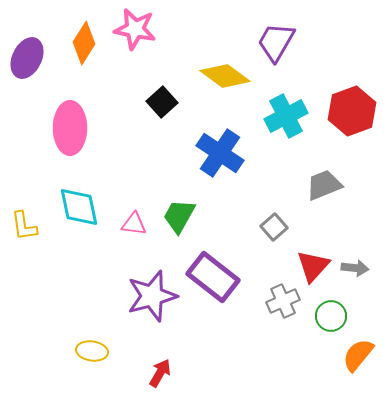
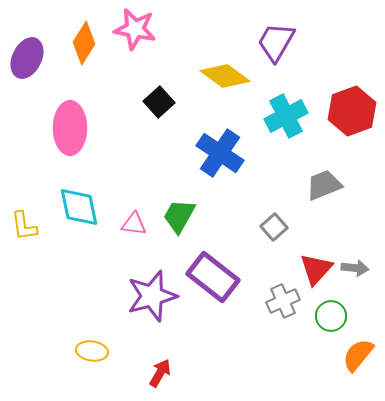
black square: moved 3 px left
red triangle: moved 3 px right, 3 px down
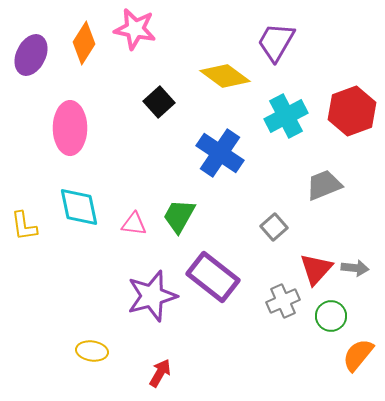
purple ellipse: moved 4 px right, 3 px up
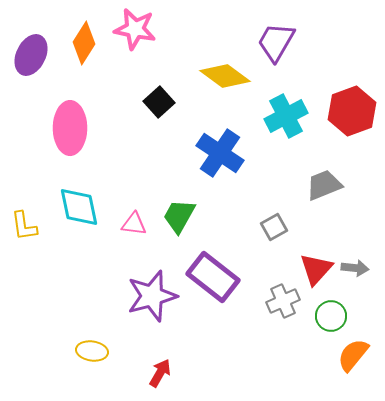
gray square: rotated 12 degrees clockwise
orange semicircle: moved 5 px left
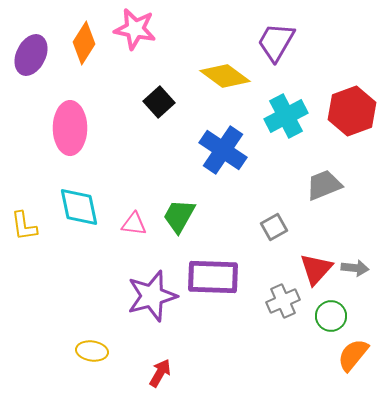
blue cross: moved 3 px right, 3 px up
purple rectangle: rotated 36 degrees counterclockwise
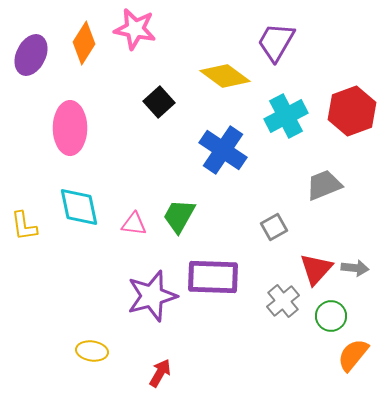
gray cross: rotated 16 degrees counterclockwise
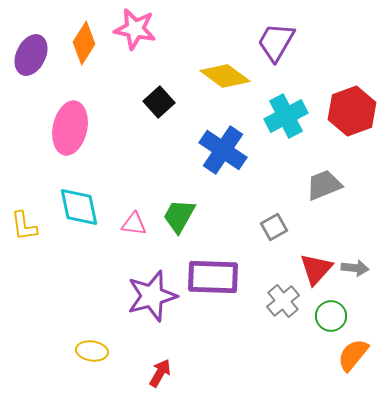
pink ellipse: rotated 12 degrees clockwise
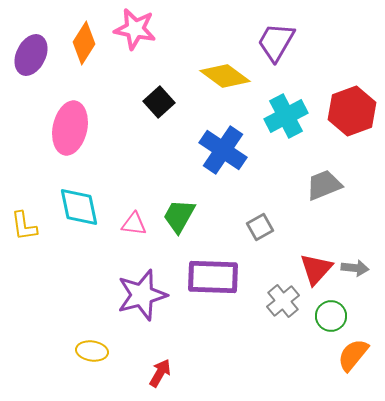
gray square: moved 14 px left
purple star: moved 10 px left, 1 px up
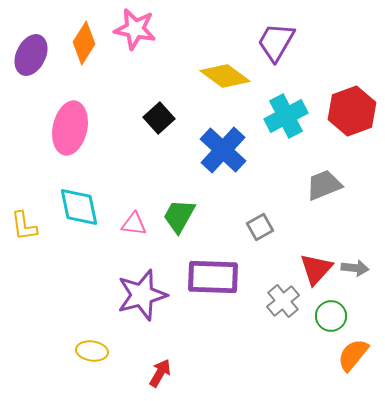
black square: moved 16 px down
blue cross: rotated 9 degrees clockwise
